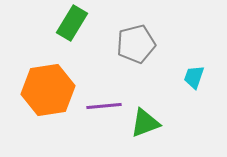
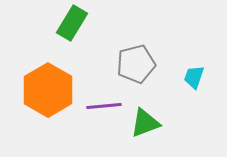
gray pentagon: moved 20 px down
orange hexagon: rotated 21 degrees counterclockwise
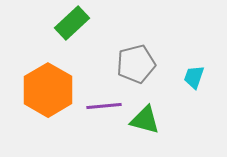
green rectangle: rotated 16 degrees clockwise
green triangle: moved 3 px up; rotated 36 degrees clockwise
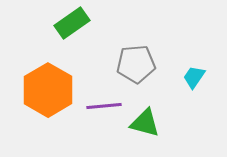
green rectangle: rotated 8 degrees clockwise
gray pentagon: rotated 9 degrees clockwise
cyan trapezoid: rotated 15 degrees clockwise
green triangle: moved 3 px down
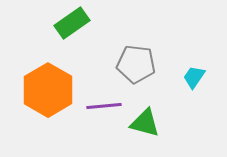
gray pentagon: rotated 12 degrees clockwise
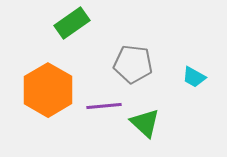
gray pentagon: moved 3 px left
cyan trapezoid: rotated 95 degrees counterclockwise
green triangle: rotated 28 degrees clockwise
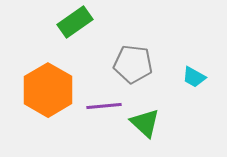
green rectangle: moved 3 px right, 1 px up
